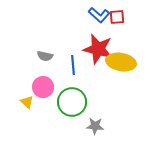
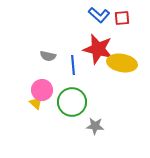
red square: moved 5 px right, 1 px down
gray semicircle: moved 3 px right
yellow ellipse: moved 1 px right, 1 px down
pink circle: moved 1 px left, 3 px down
yellow triangle: moved 9 px right, 1 px down
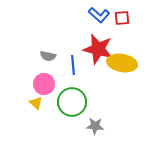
pink circle: moved 2 px right, 6 px up
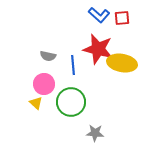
green circle: moved 1 px left
gray star: moved 7 px down
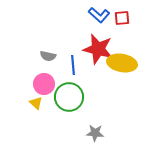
green circle: moved 2 px left, 5 px up
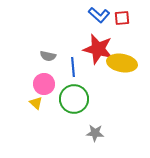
blue line: moved 2 px down
green circle: moved 5 px right, 2 px down
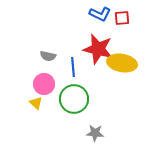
blue L-shape: moved 1 px right, 1 px up; rotated 15 degrees counterclockwise
